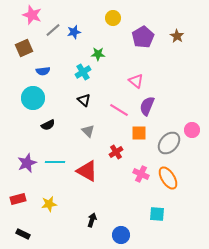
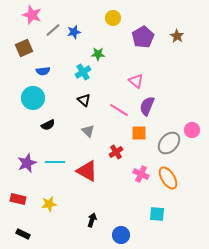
red rectangle: rotated 28 degrees clockwise
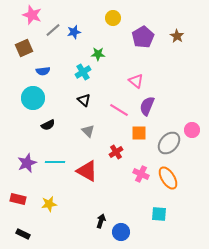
cyan square: moved 2 px right
black arrow: moved 9 px right, 1 px down
blue circle: moved 3 px up
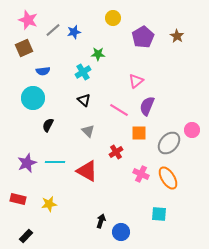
pink star: moved 4 px left, 5 px down
pink triangle: rotated 42 degrees clockwise
black semicircle: rotated 144 degrees clockwise
black rectangle: moved 3 px right, 2 px down; rotated 72 degrees counterclockwise
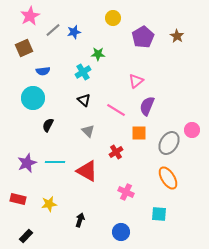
pink star: moved 2 px right, 4 px up; rotated 24 degrees clockwise
pink line: moved 3 px left
gray ellipse: rotated 10 degrees counterclockwise
pink cross: moved 15 px left, 18 px down
black arrow: moved 21 px left, 1 px up
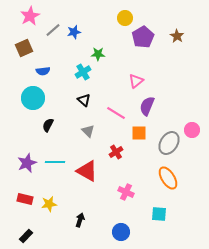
yellow circle: moved 12 px right
pink line: moved 3 px down
red rectangle: moved 7 px right
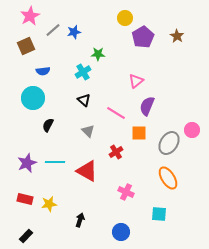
brown square: moved 2 px right, 2 px up
